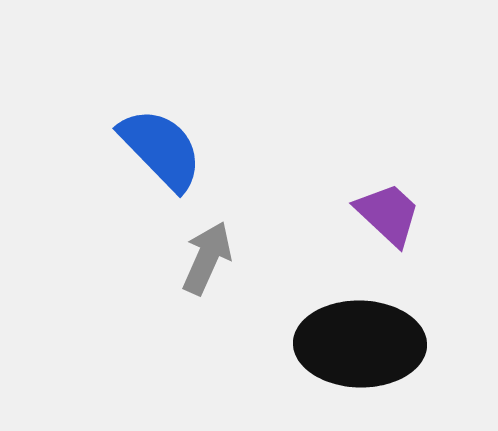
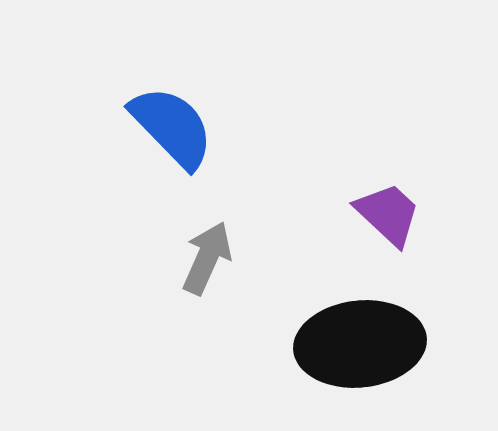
blue semicircle: moved 11 px right, 22 px up
black ellipse: rotated 7 degrees counterclockwise
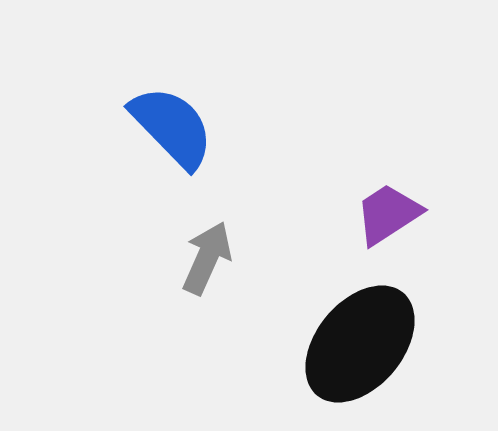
purple trapezoid: rotated 76 degrees counterclockwise
black ellipse: rotated 44 degrees counterclockwise
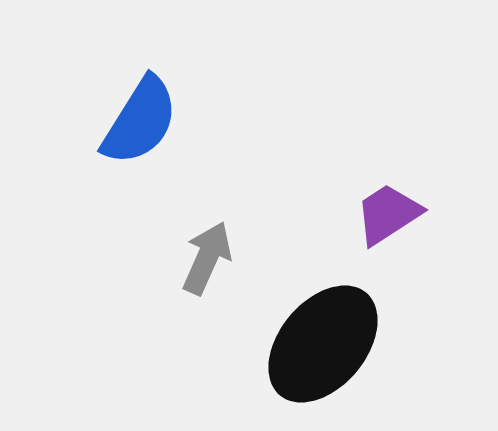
blue semicircle: moved 32 px left, 6 px up; rotated 76 degrees clockwise
black ellipse: moved 37 px left
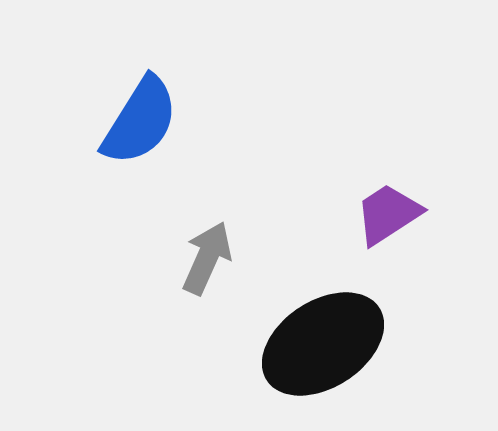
black ellipse: rotated 17 degrees clockwise
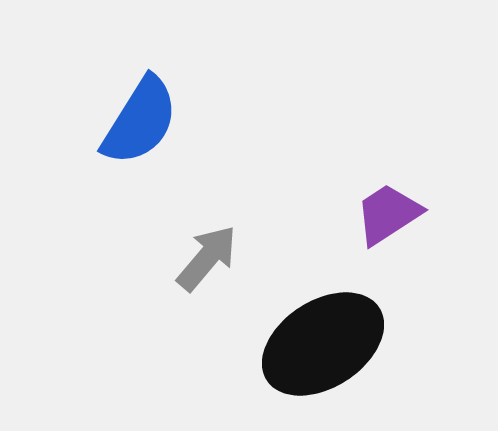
gray arrow: rotated 16 degrees clockwise
